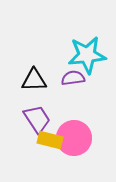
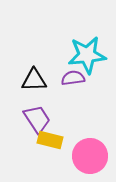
pink circle: moved 16 px right, 18 px down
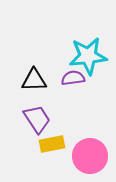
cyan star: moved 1 px right, 1 px down
yellow rectangle: moved 2 px right, 4 px down; rotated 25 degrees counterclockwise
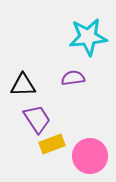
cyan star: moved 19 px up
black triangle: moved 11 px left, 5 px down
yellow rectangle: rotated 10 degrees counterclockwise
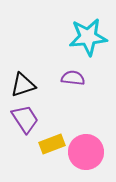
purple semicircle: rotated 15 degrees clockwise
black triangle: rotated 16 degrees counterclockwise
purple trapezoid: moved 12 px left
pink circle: moved 4 px left, 4 px up
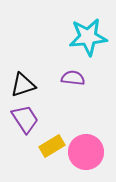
yellow rectangle: moved 2 px down; rotated 10 degrees counterclockwise
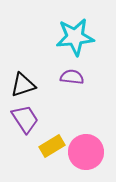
cyan star: moved 13 px left
purple semicircle: moved 1 px left, 1 px up
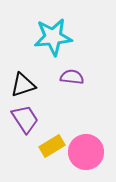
cyan star: moved 22 px left
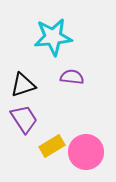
purple trapezoid: moved 1 px left
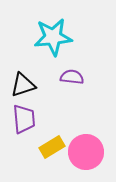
purple trapezoid: rotated 28 degrees clockwise
yellow rectangle: moved 1 px down
